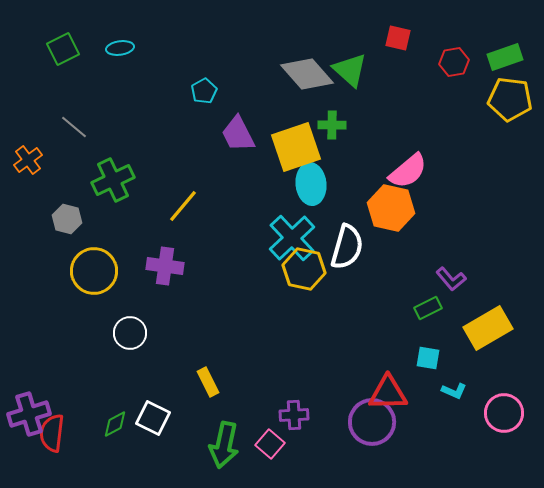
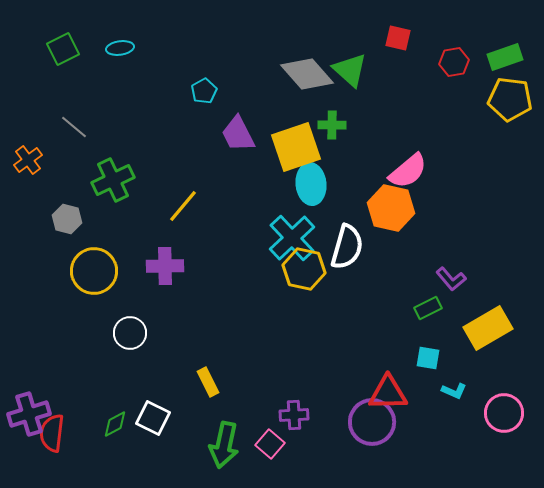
purple cross at (165, 266): rotated 9 degrees counterclockwise
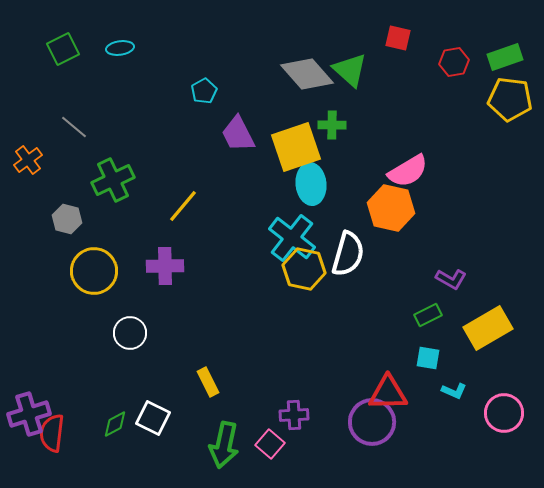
pink semicircle at (408, 171): rotated 9 degrees clockwise
cyan cross at (292, 238): rotated 9 degrees counterclockwise
white semicircle at (347, 247): moved 1 px right, 7 px down
purple L-shape at (451, 279): rotated 20 degrees counterclockwise
green rectangle at (428, 308): moved 7 px down
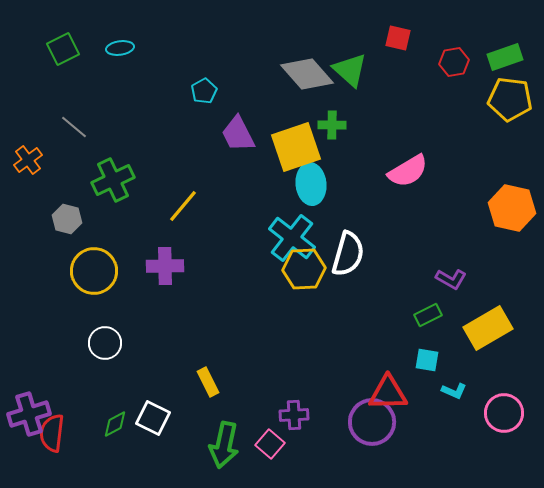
orange hexagon at (391, 208): moved 121 px right
yellow hexagon at (304, 269): rotated 15 degrees counterclockwise
white circle at (130, 333): moved 25 px left, 10 px down
cyan square at (428, 358): moved 1 px left, 2 px down
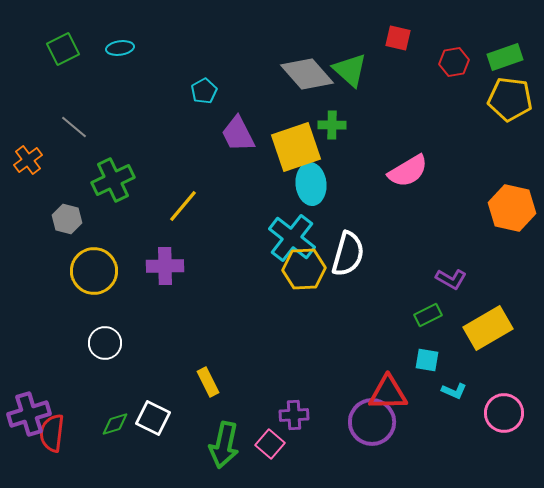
green diamond at (115, 424): rotated 12 degrees clockwise
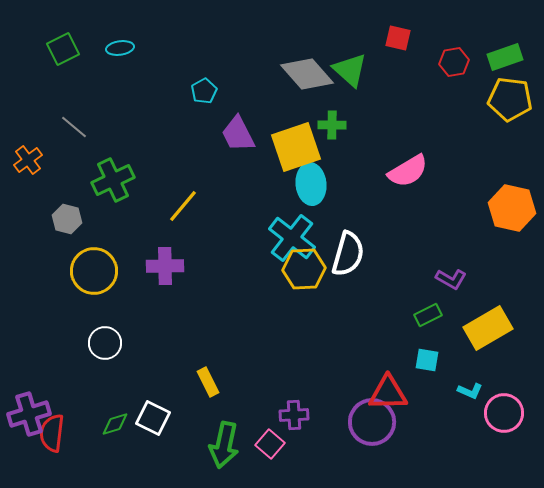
cyan L-shape at (454, 391): moved 16 px right
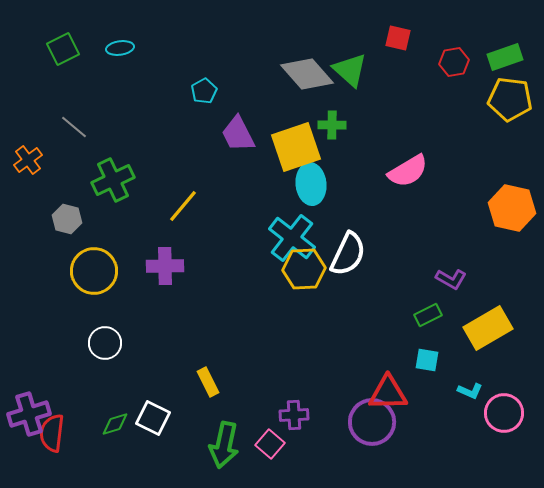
white semicircle at (348, 254): rotated 9 degrees clockwise
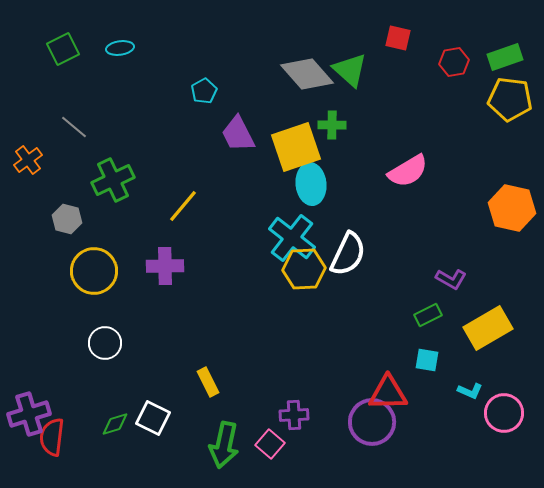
red semicircle at (52, 433): moved 4 px down
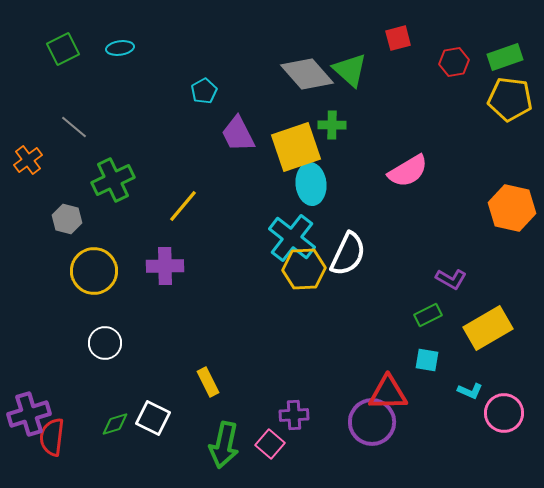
red square at (398, 38): rotated 28 degrees counterclockwise
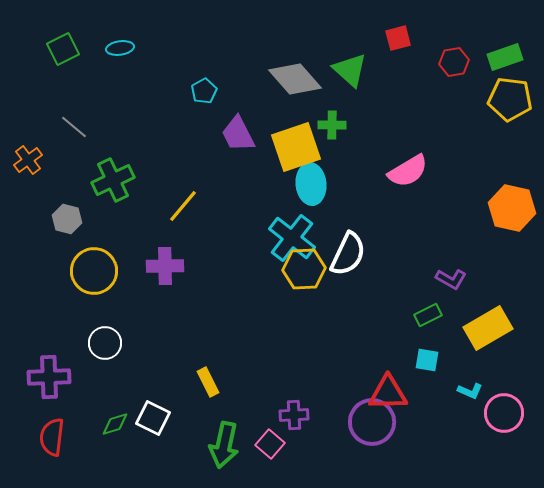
gray diamond at (307, 74): moved 12 px left, 5 px down
purple cross at (29, 414): moved 20 px right, 37 px up; rotated 15 degrees clockwise
